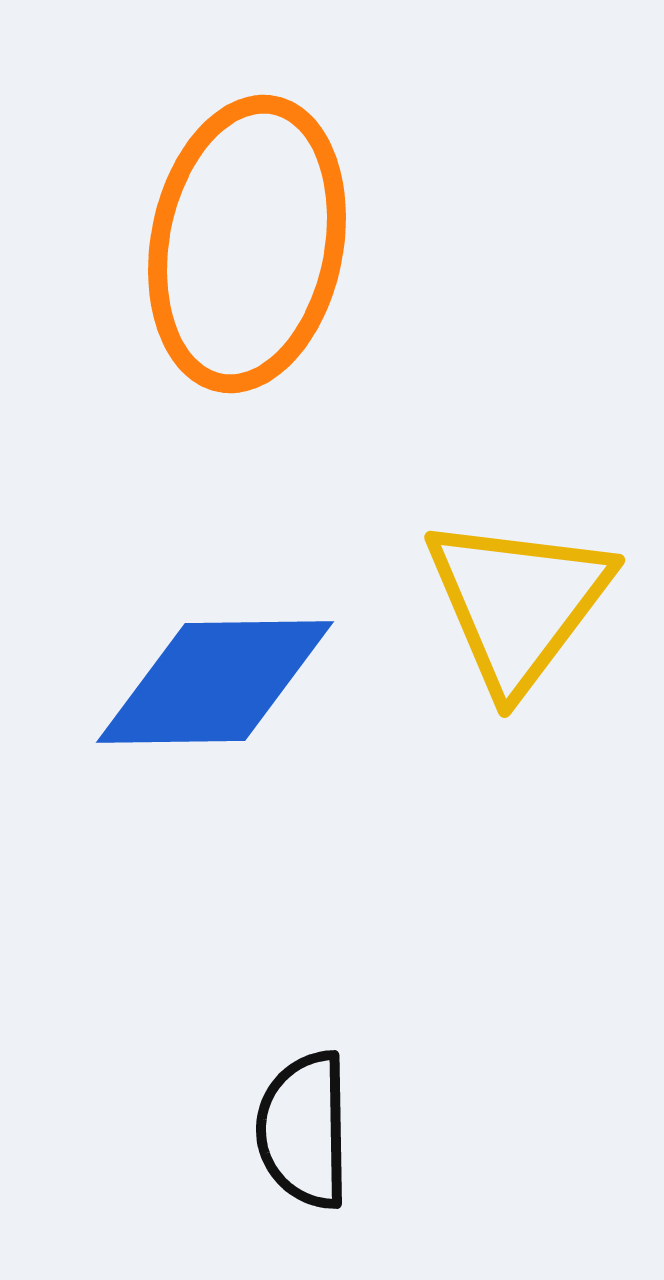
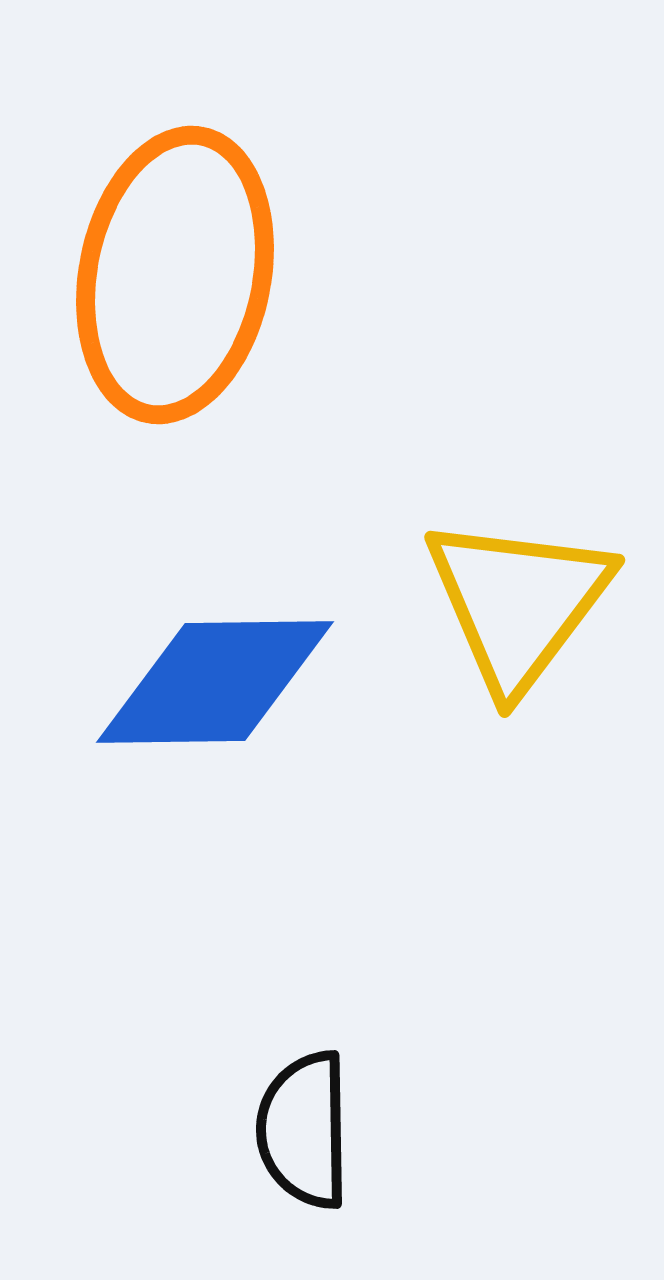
orange ellipse: moved 72 px left, 31 px down
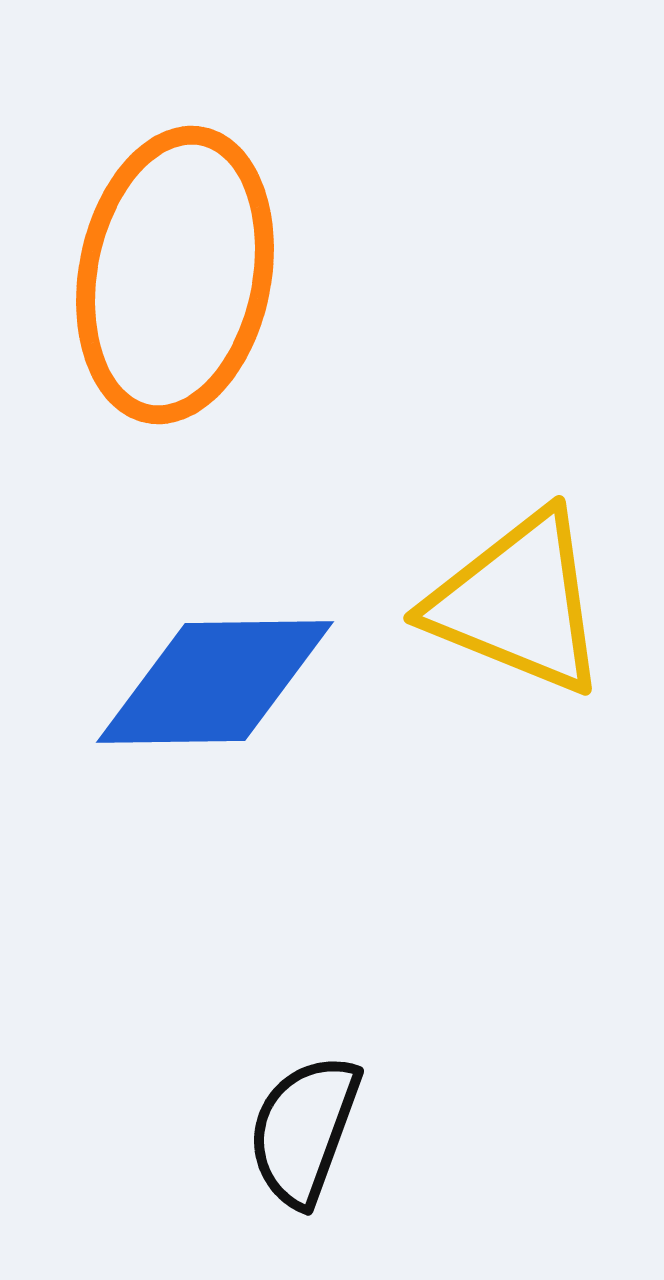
yellow triangle: rotated 45 degrees counterclockwise
black semicircle: rotated 21 degrees clockwise
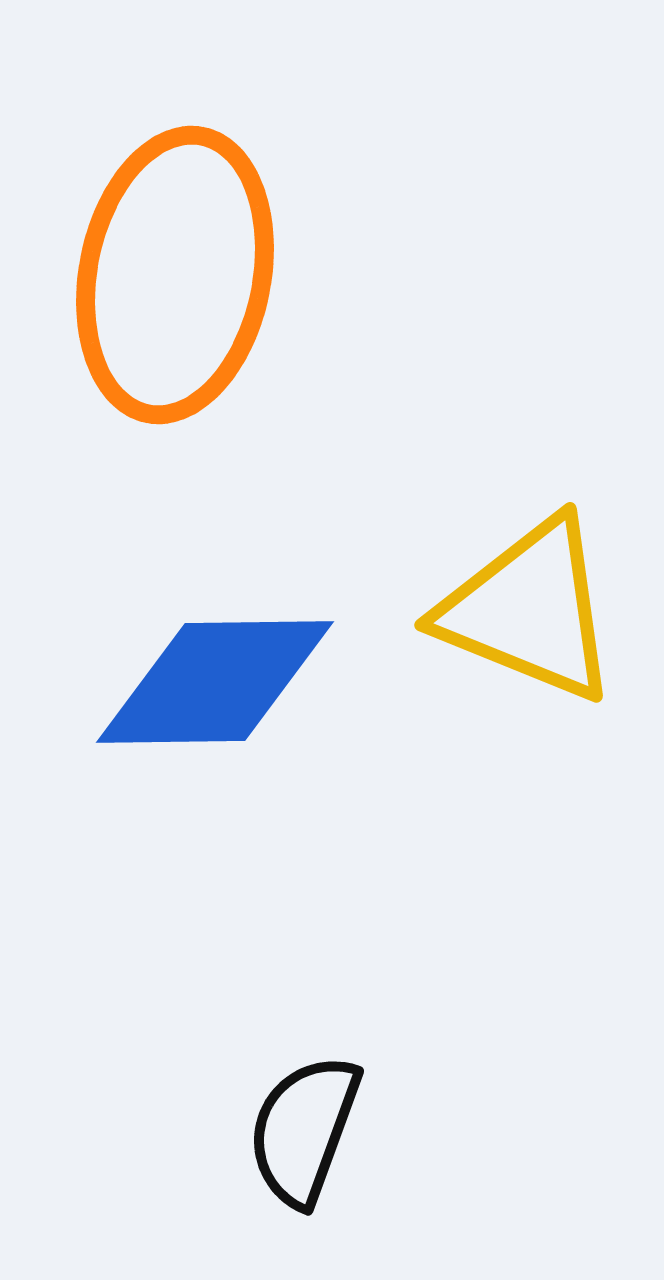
yellow triangle: moved 11 px right, 7 px down
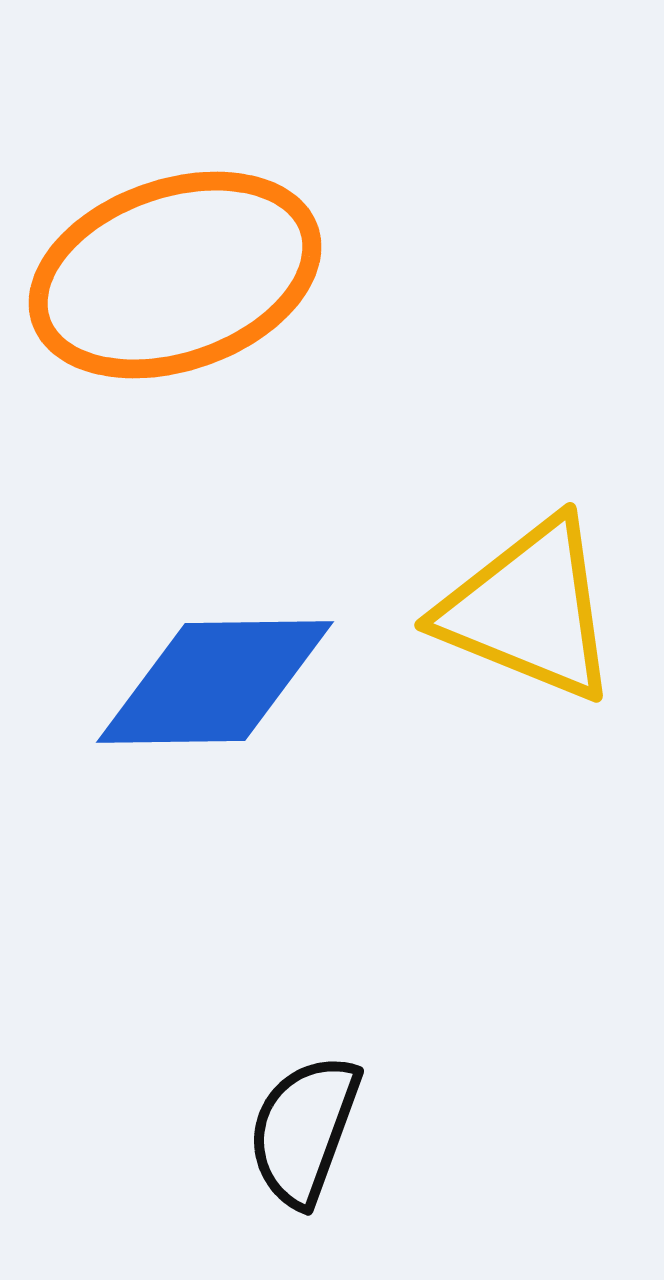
orange ellipse: rotated 60 degrees clockwise
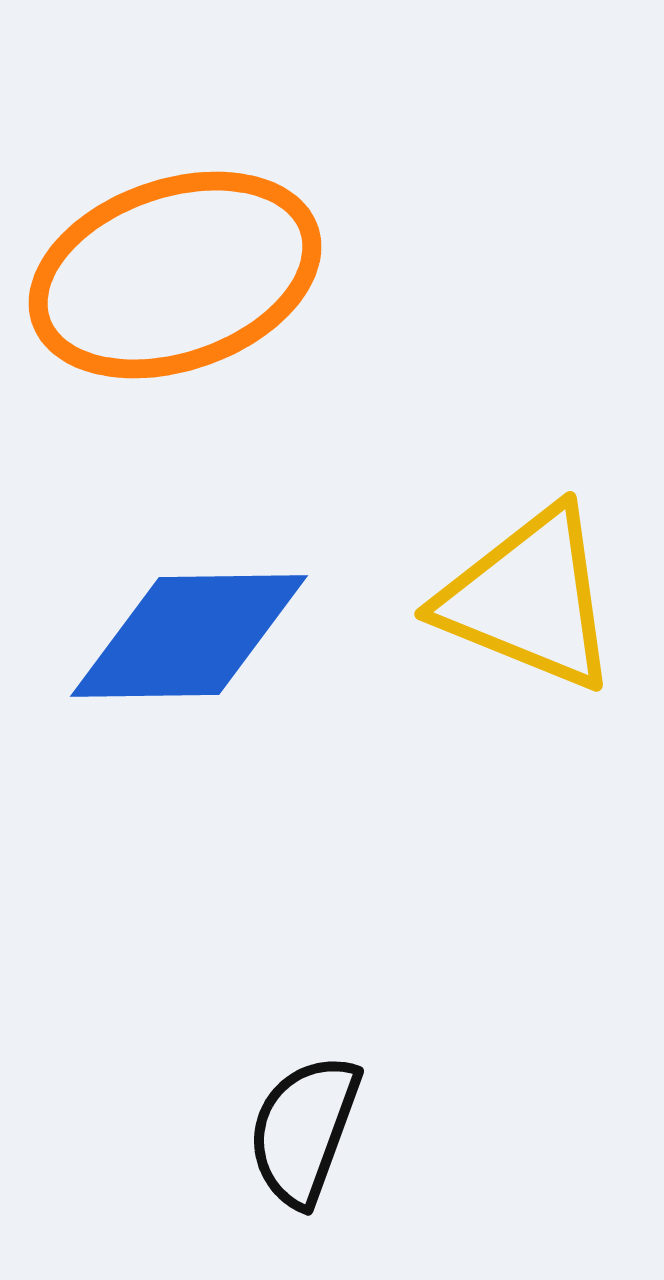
yellow triangle: moved 11 px up
blue diamond: moved 26 px left, 46 px up
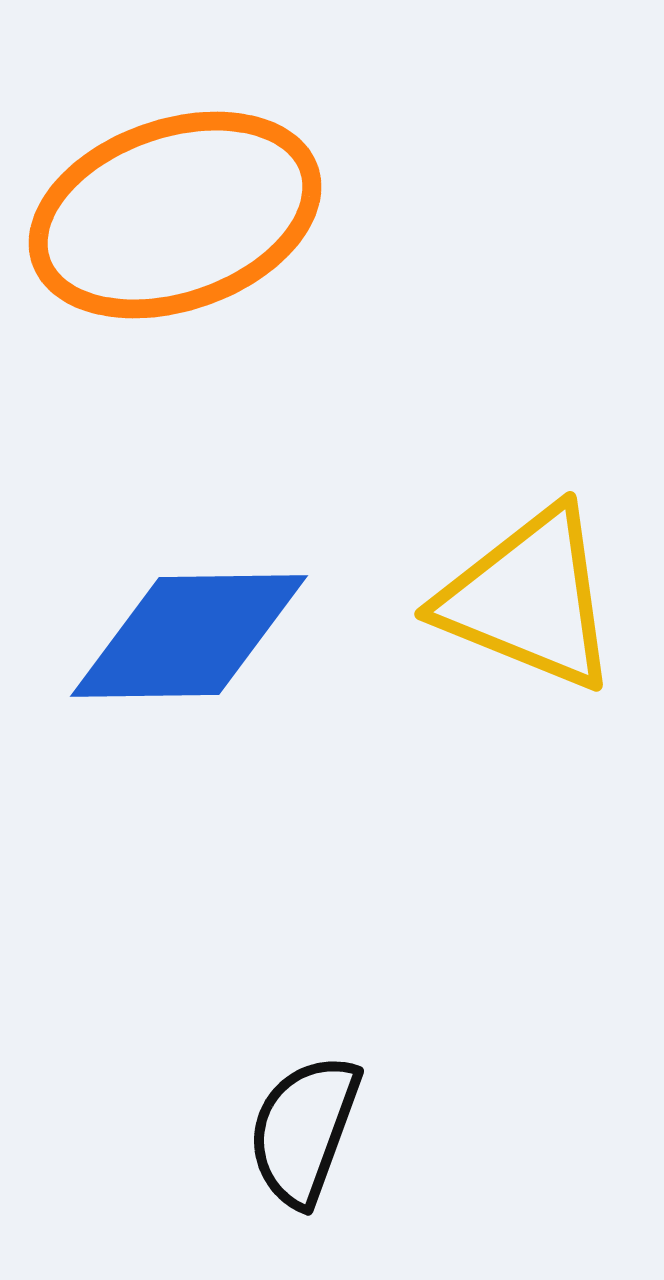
orange ellipse: moved 60 px up
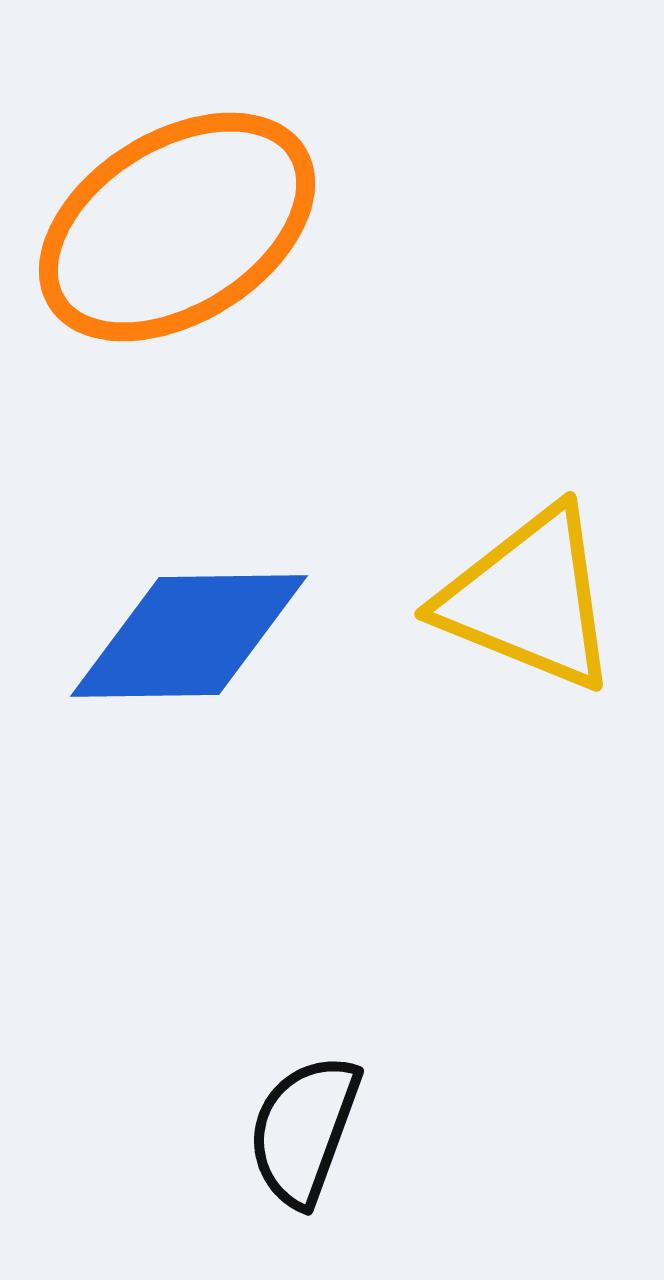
orange ellipse: moved 2 px right, 12 px down; rotated 13 degrees counterclockwise
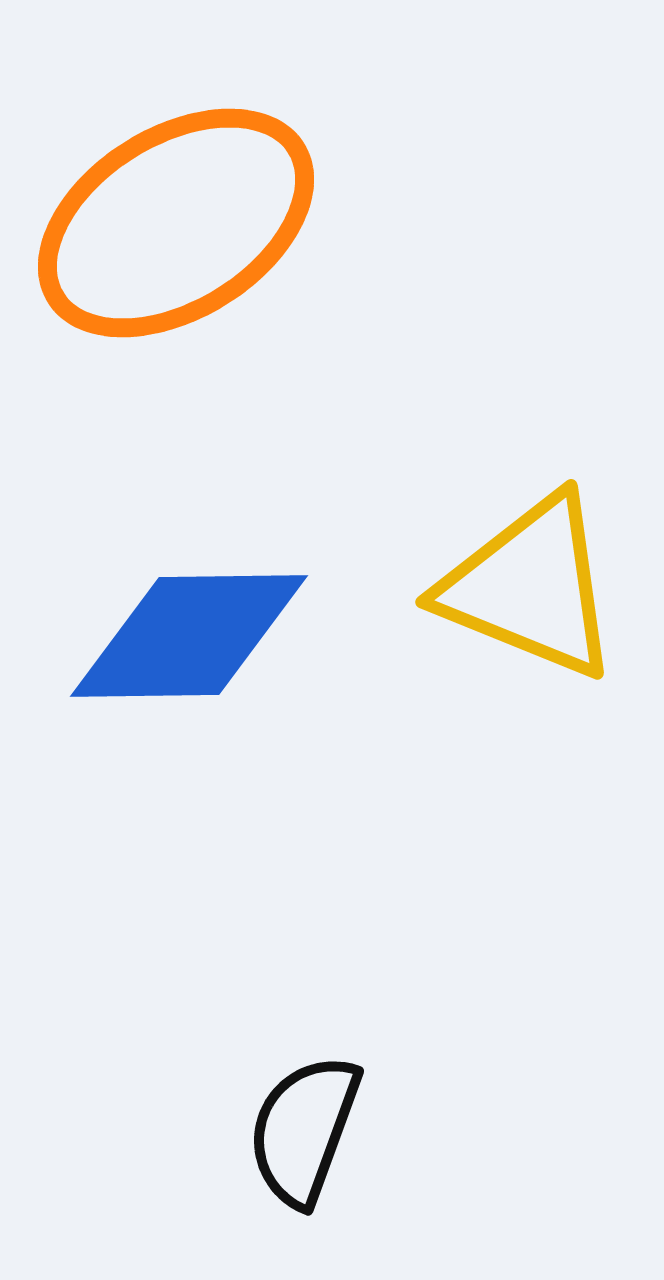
orange ellipse: moved 1 px left, 4 px up
yellow triangle: moved 1 px right, 12 px up
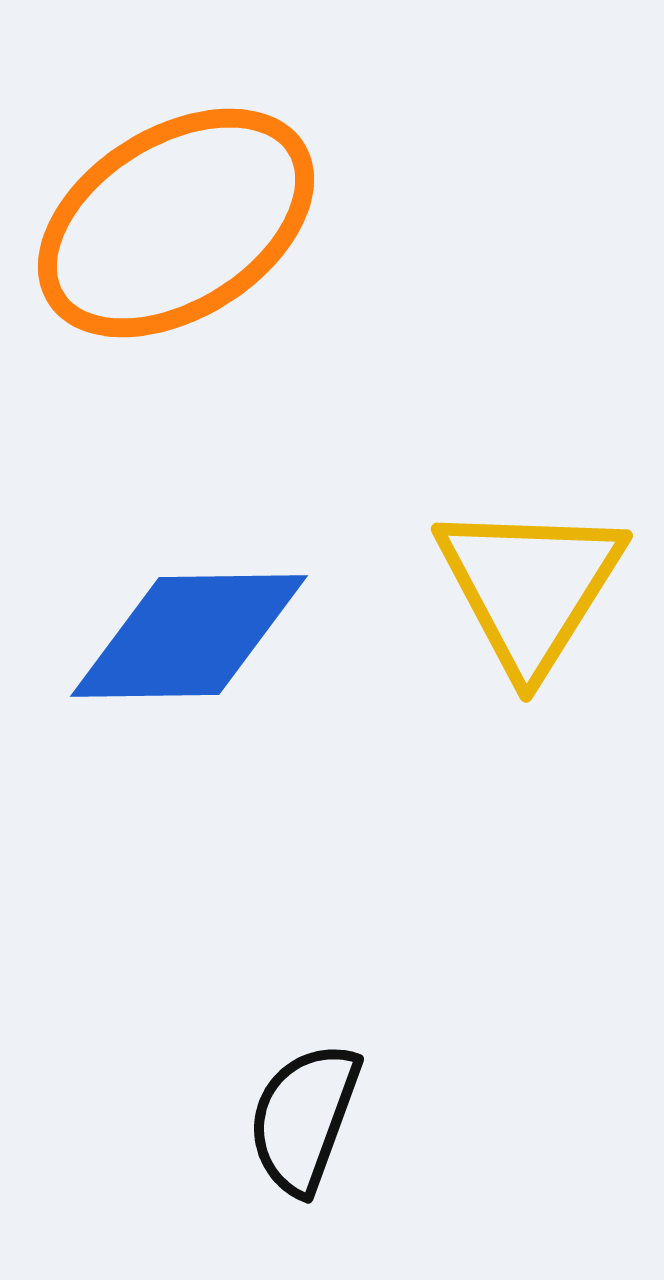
yellow triangle: rotated 40 degrees clockwise
black semicircle: moved 12 px up
